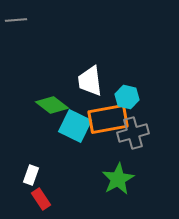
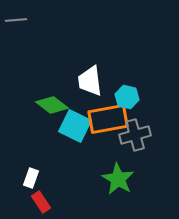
gray cross: moved 2 px right, 2 px down
white rectangle: moved 3 px down
green star: rotated 12 degrees counterclockwise
red rectangle: moved 3 px down
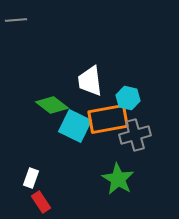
cyan hexagon: moved 1 px right, 1 px down
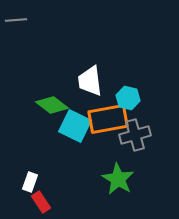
white rectangle: moved 1 px left, 4 px down
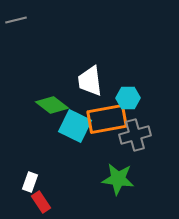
gray line: rotated 10 degrees counterclockwise
cyan hexagon: rotated 15 degrees counterclockwise
orange rectangle: moved 1 px left
green star: rotated 24 degrees counterclockwise
